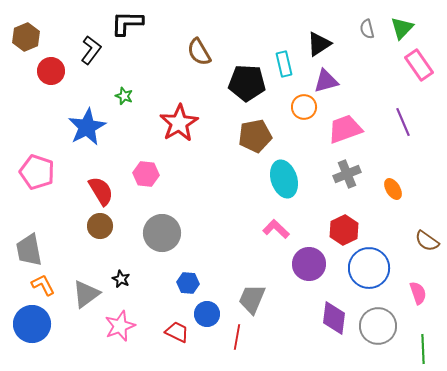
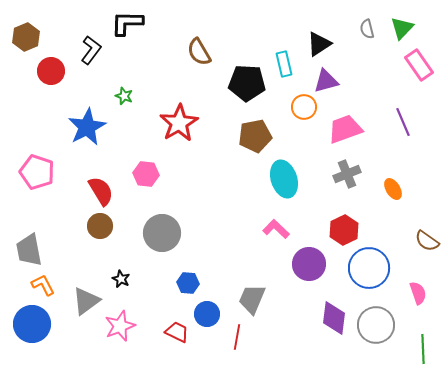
gray triangle at (86, 294): moved 7 px down
gray circle at (378, 326): moved 2 px left, 1 px up
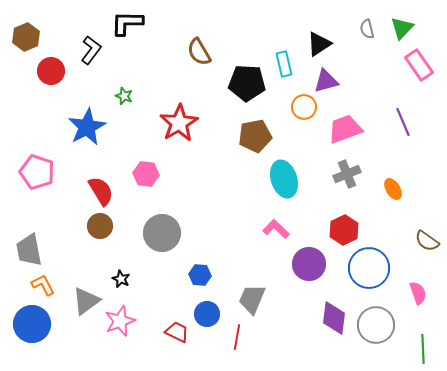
blue hexagon at (188, 283): moved 12 px right, 8 px up
pink star at (120, 326): moved 5 px up
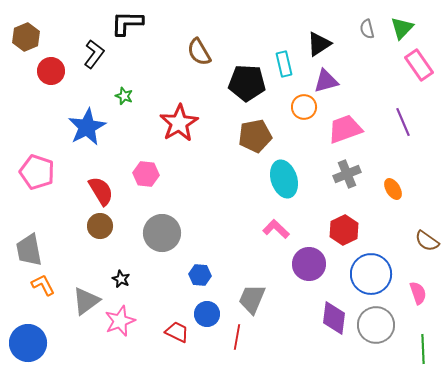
black L-shape at (91, 50): moved 3 px right, 4 px down
blue circle at (369, 268): moved 2 px right, 6 px down
blue circle at (32, 324): moved 4 px left, 19 px down
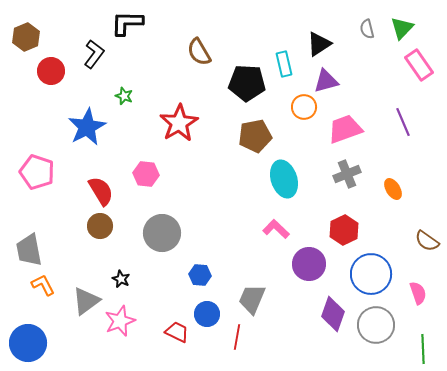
purple diamond at (334, 318): moved 1 px left, 4 px up; rotated 12 degrees clockwise
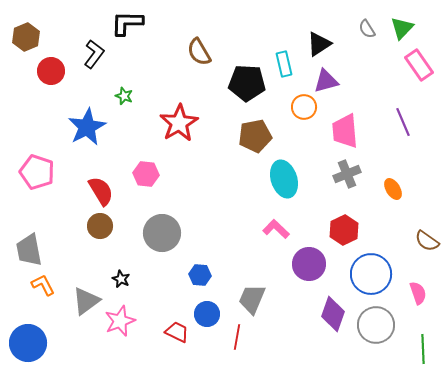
gray semicircle at (367, 29): rotated 18 degrees counterclockwise
pink trapezoid at (345, 129): moved 2 px down; rotated 75 degrees counterclockwise
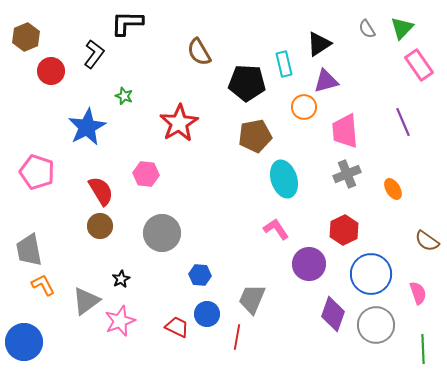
pink L-shape at (276, 229): rotated 12 degrees clockwise
black star at (121, 279): rotated 18 degrees clockwise
red trapezoid at (177, 332): moved 5 px up
blue circle at (28, 343): moved 4 px left, 1 px up
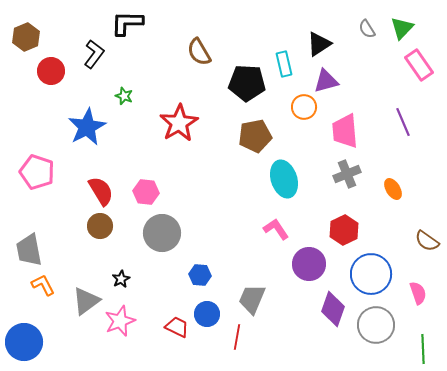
pink hexagon at (146, 174): moved 18 px down
purple diamond at (333, 314): moved 5 px up
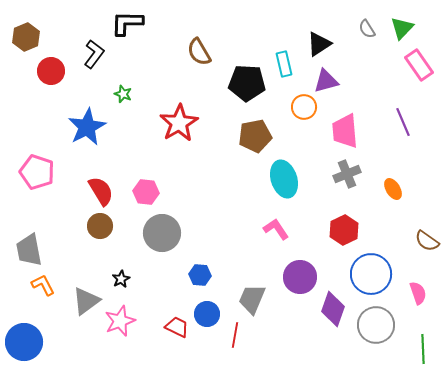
green star at (124, 96): moved 1 px left, 2 px up
purple circle at (309, 264): moved 9 px left, 13 px down
red line at (237, 337): moved 2 px left, 2 px up
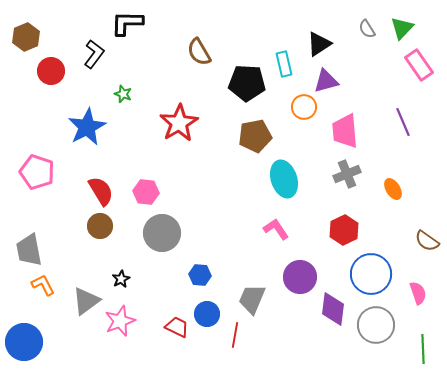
purple diamond at (333, 309): rotated 12 degrees counterclockwise
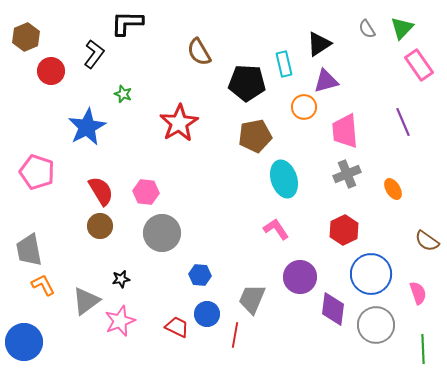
black star at (121, 279): rotated 18 degrees clockwise
